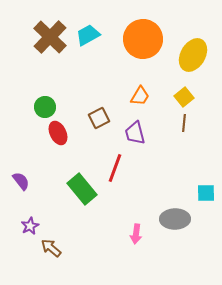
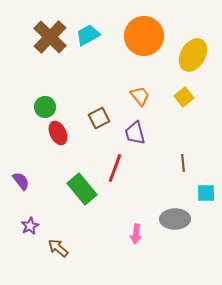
orange circle: moved 1 px right, 3 px up
orange trapezoid: rotated 70 degrees counterclockwise
brown line: moved 1 px left, 40 px down; rotated 12 degrees counterclockwise
brown arrow: moved 7 px right
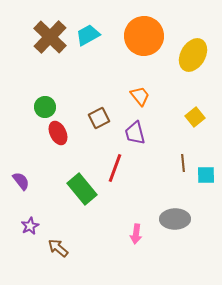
yellow square: moved 11 px right, 20 px down
cyan square: moved 18 px up
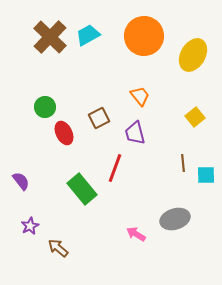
red ellipse: moved 6 px right
gray ellipse: rotated 16 degrees counterclockwise
pink arrow: rotated 114 degrees clockwise
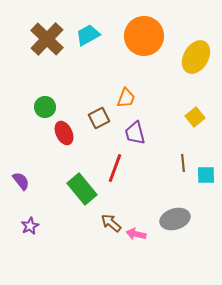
brown cross: moved 3 px left, 2 px down
yellow ellipse: moved 3 px right, 2 px down
orange trapezoid: moved 14 px left, 2 px down; rotated 60 degrees clockwise
pink arrow: rotated 18 degrees counterclockwise
brown arrow: moved 53 px right, 25 px up
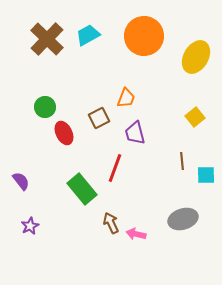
brown line: moved 1 px left, 2 px up
gray ellipse: moved 8 px right
brown arrow: rotated 25 degrees clockwise
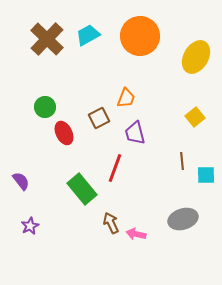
orange circle: moved 4 px left
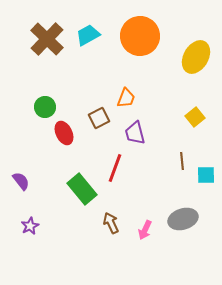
pink arrow: moved 9 px right, 4 px up; rotated 78 degrees counterclockwise
